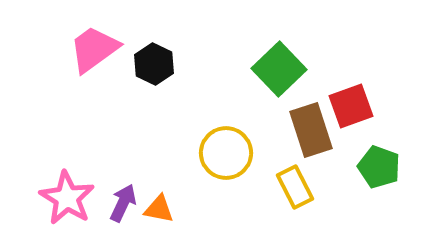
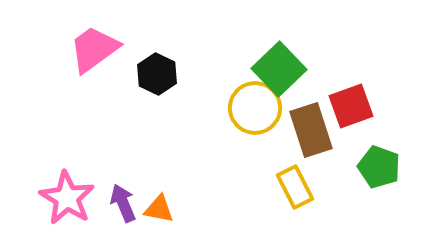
black hexagon: moved 3 px right, 10 px down
yellow circle: moved 29 px right, 45 px up
purple arrow: rotated 48 degrees counterclockwise
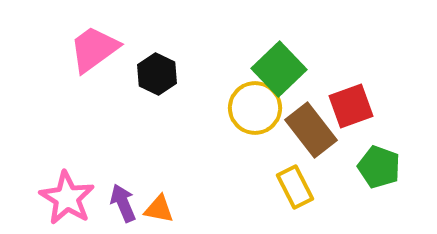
brown rectangle: rotated 20 degrees counterclockwise
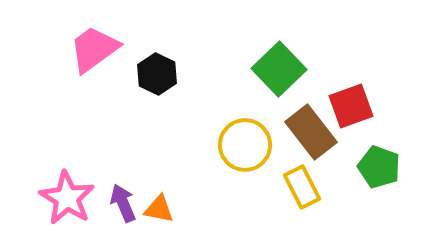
yellow circle: moved 10 px left, 37 px down
brown rectangle: moved 2 px down
yellow rectangle: moved 7 px right
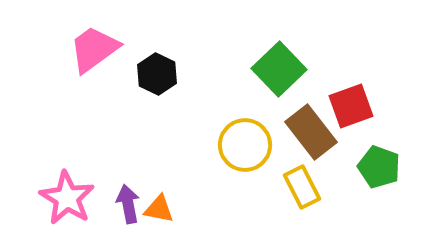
purple arrow: moved 5 px right, 1 px down; rotated 12 degrees clockwise
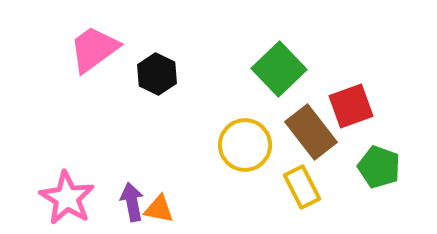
purple arrow: moved 4 px right, 2 px up
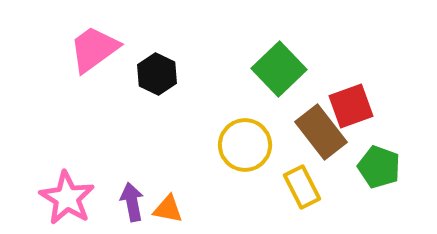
brown rectangle: moved 10 px right
orange triangle: moved 9 px right
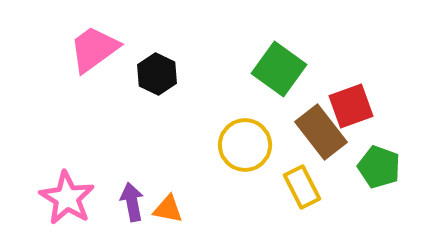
green square: rotated 10 degrees counterclockwise
